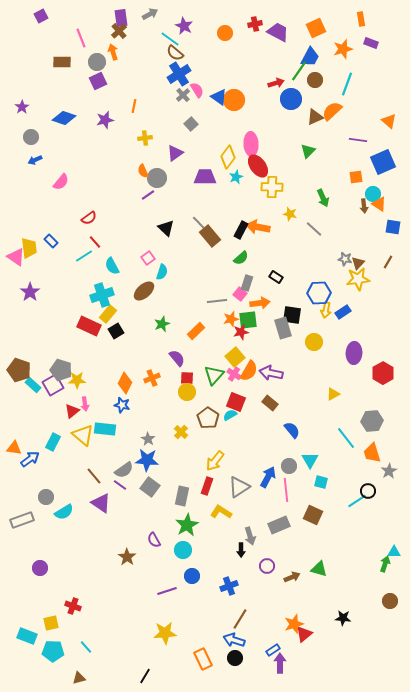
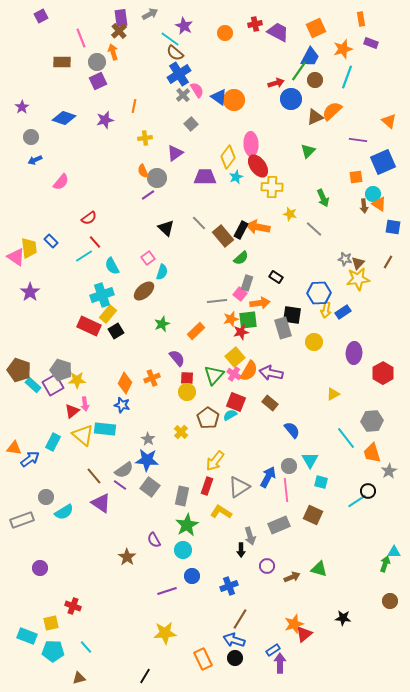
cyan line at (347, 84): moved 7 px up
brown rectangle at (210, 236): moved 13 px right
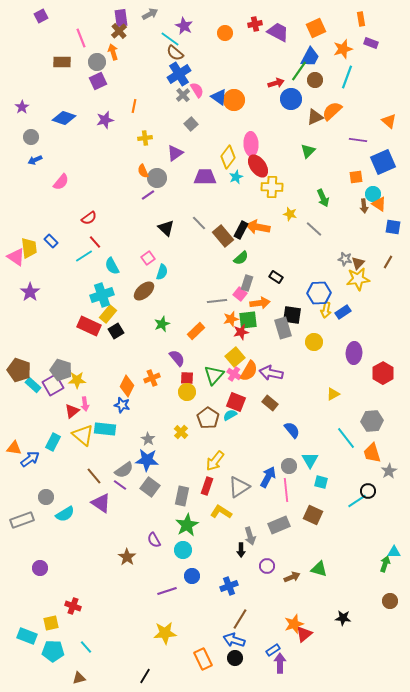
orange diamond at (125, 383): moved 2 px right, 3 px down
cyan semicircle at (64, 512): moved 1 px right, 2 px down
